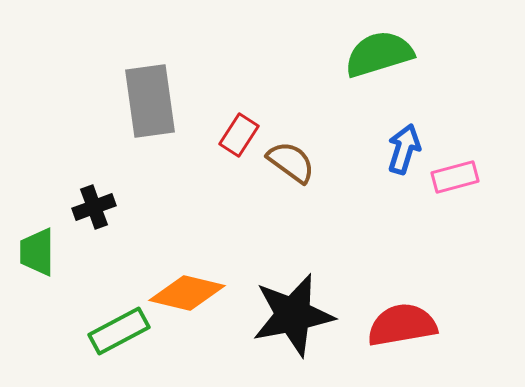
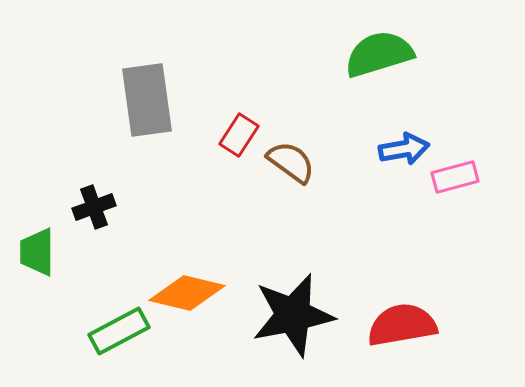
gray rectangle: moved 3 px left, 1 px up
blue arrow: rotated 63 degrees clockwise
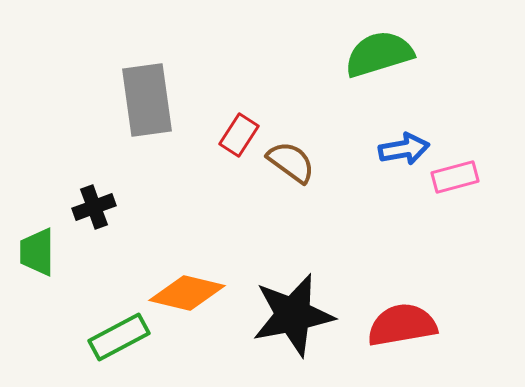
green rectangle: moved 6 px down
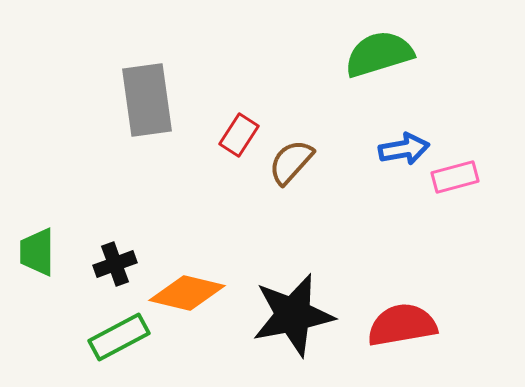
brown semicircle: rotated 84 degrees counterclockwise
black cross: moved 21 px right, 57 px down
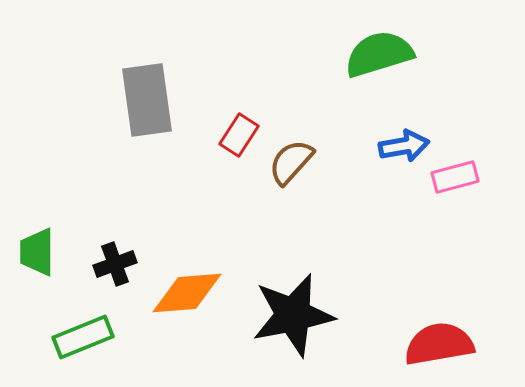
blue arrow: moved 3 px up
orange diamond: rotated 18 degrees counterclockwise
red semicircle: moved 37 px right, 19 px down
green rectangle: moved 36 px left; rotated 6 degrees clockwise
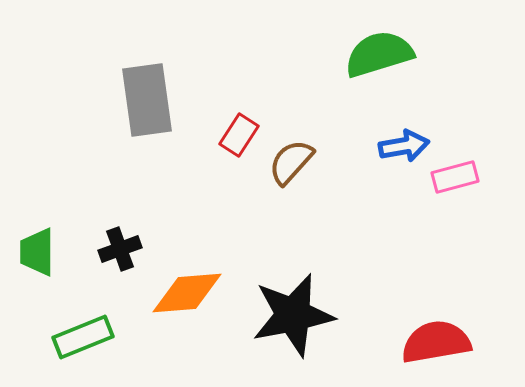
black cross: moved 5 px right, 15 px up
red semicircle: moved 3 px left, 2 px up
